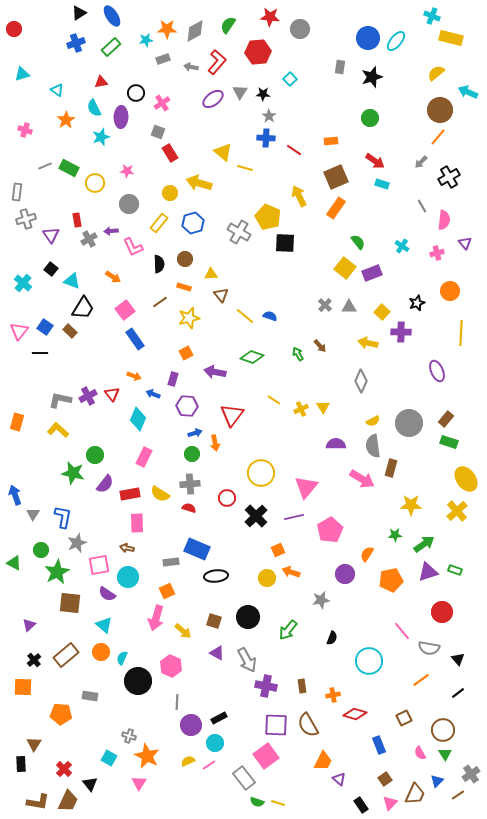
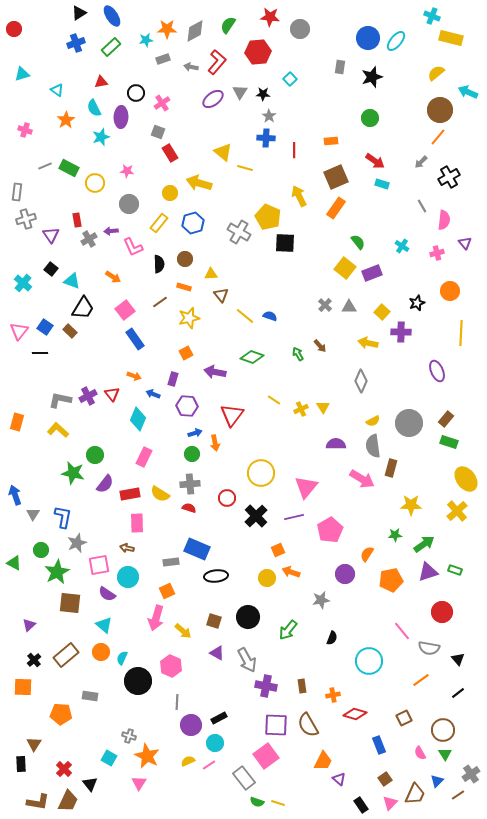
red line at (294, 150): rotated 56 degrees clockwise
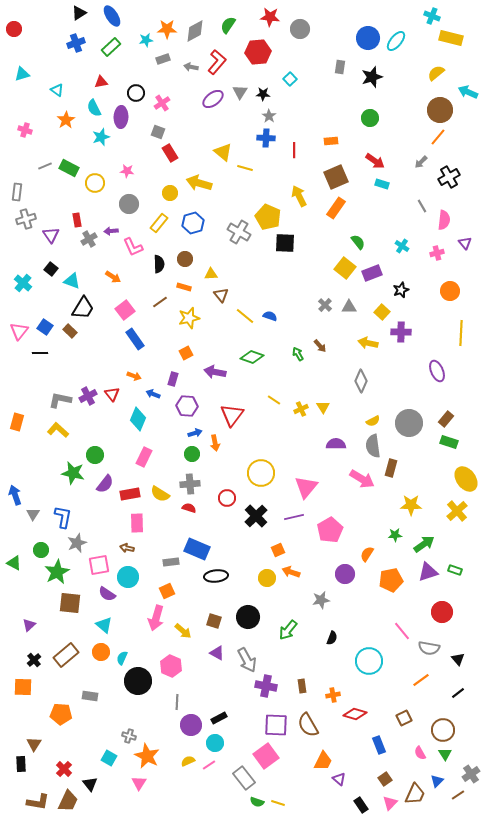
black star at (417, 303): moved 16 px left, 13 px up
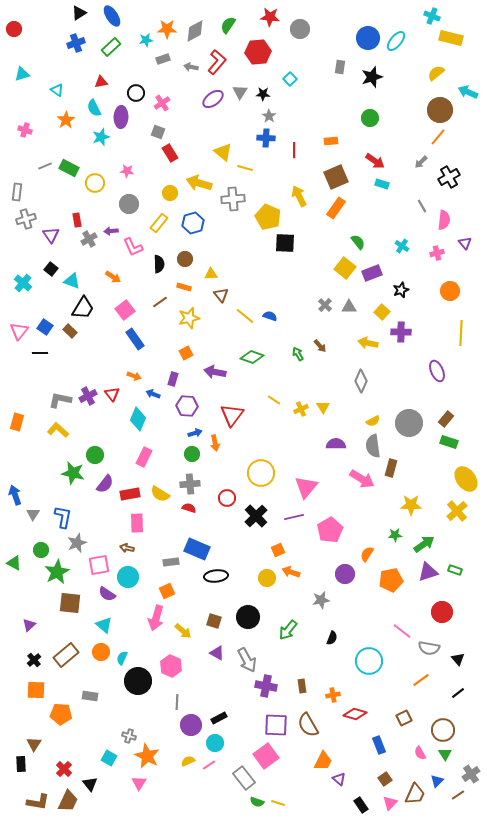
gray cross at (239, 232): moved 6 px left, 33 px up; rotated 35 degrees counterclockwise
pink line at (402, 631): rotated 12 degrees counterclockwise
orange square at (23, 687): moved 13 px right, 3 px down
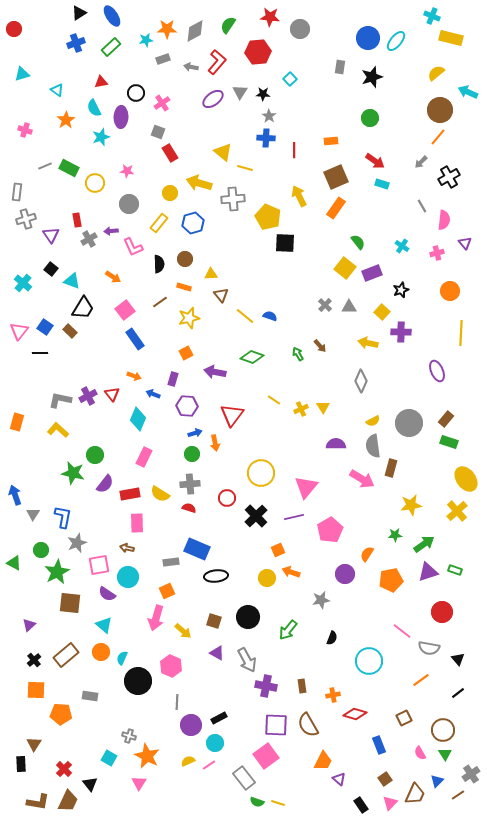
yellow star at (411, 505): rotated 10 degrees counterclockwise
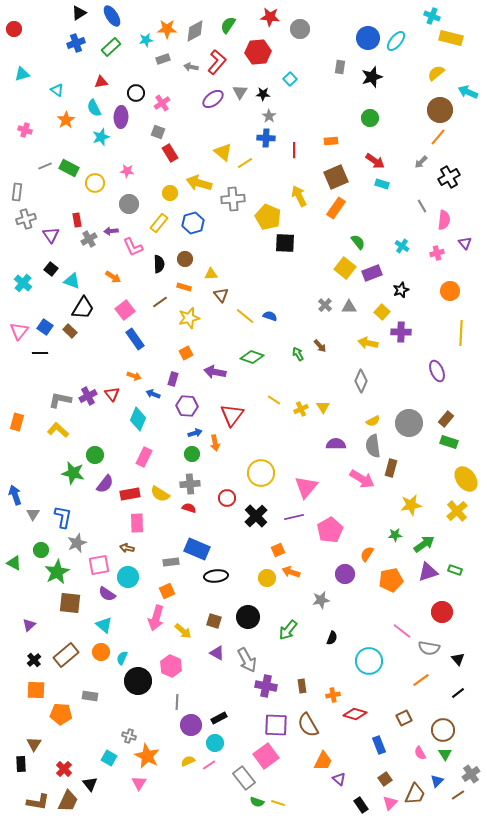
yellow line at (245, 168): moved 5 px up; rotated 49 degrees counterclockwise
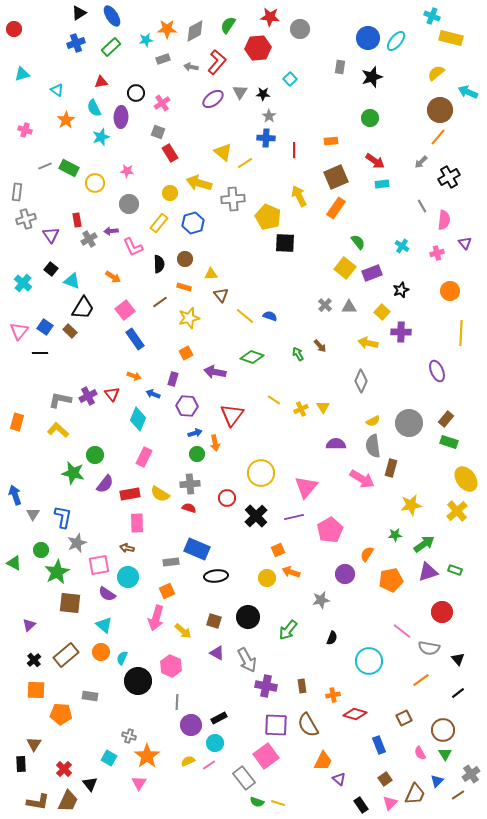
red hexagon at (258, 52): moved 4 px up
cyan rectangle at (382, 184): rotated 24 degrees counterclockwise
green circle at (192, 454): moved 5 px right
orange star at (147, 756): rotated 10 degrees clockwise
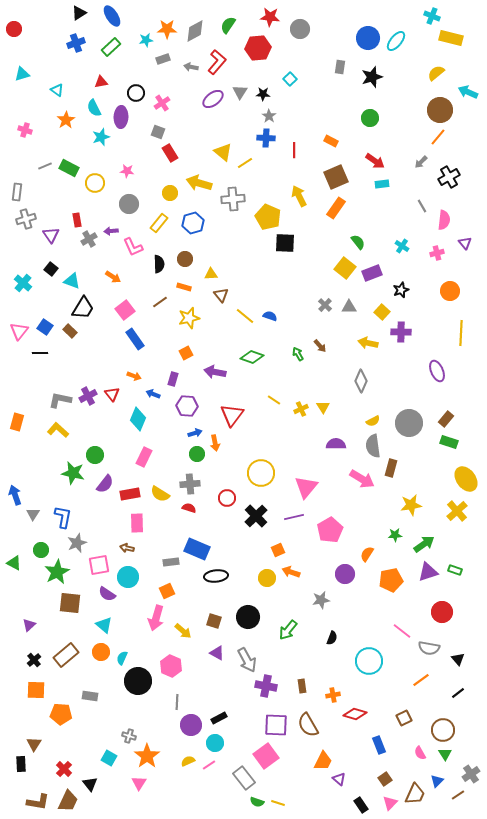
orange rectangle at (331, 141): rotated 32 degrees clockwise
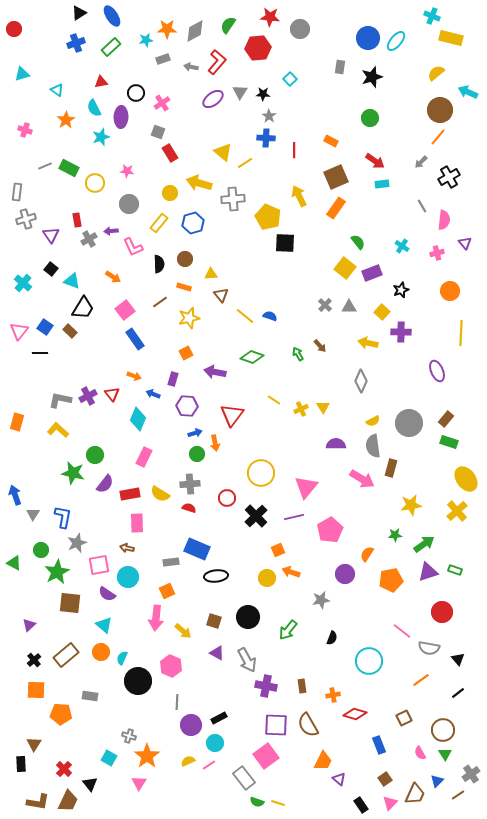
pink arrow at (156, 618): rotated 10 degrees counterclockwise
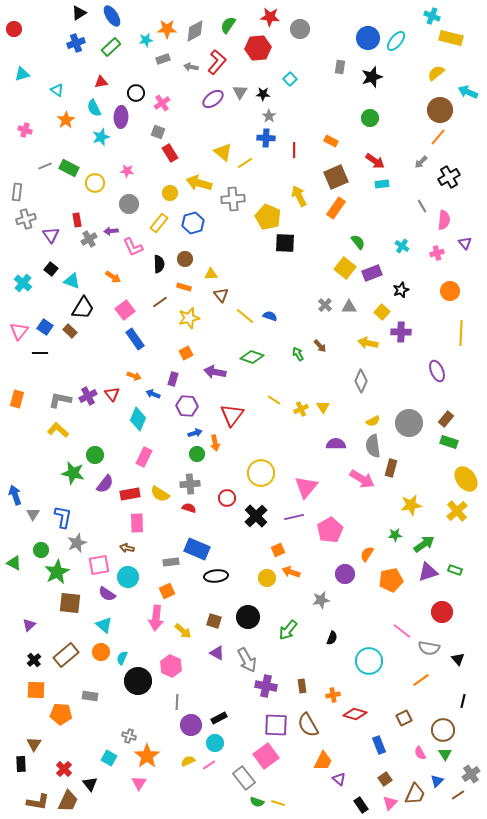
orange rectangle at (17, 422): moved 23 px up
black line at (458, 693): moved 5 px right, 8 px down; rotated 40 degrees counterclockwise
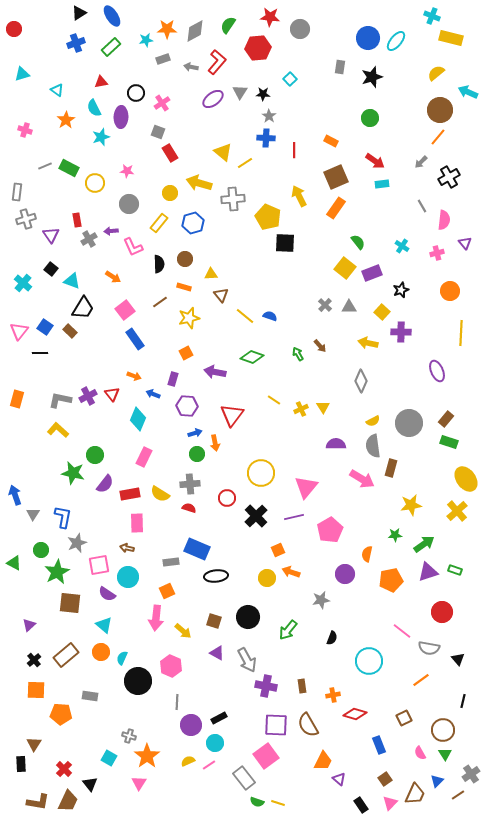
orange semicircle at (367, 554): rotated 21 degrees counterclockwise
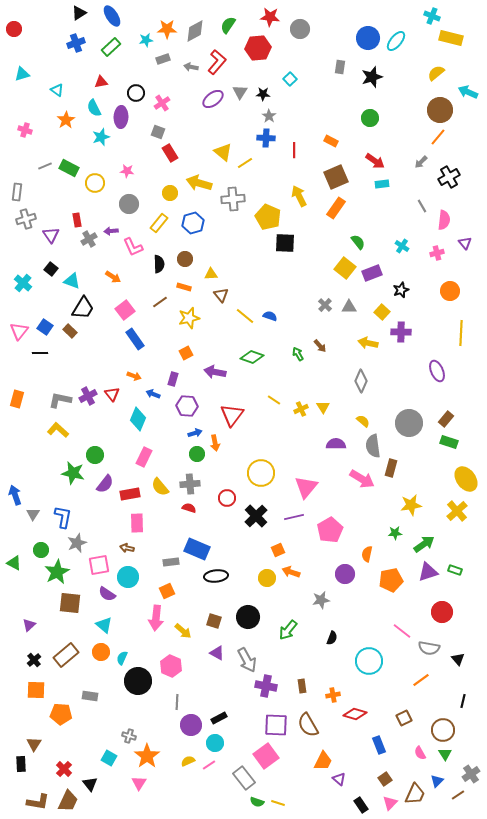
yellow semicircle at (373, 421): moved 10 px left; rotated 112 degrees counterclockwise
yellow semicircle at (160, 494): moved 7 px up; rotated 18 degrees clockwise
green star at (395, 535): moved 2 px up
